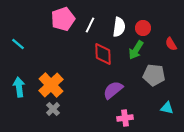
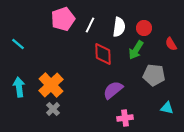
red circle: moved 1 px right
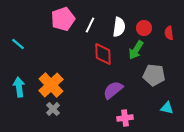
red semicircle: moved 2 px left, 11 px up; rotated 24 degrees clockwise
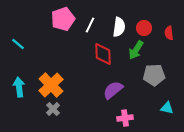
gray pentagon: rotated 10 degrees counterclockwise
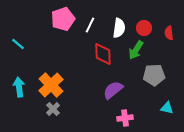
white semicircle: moved 1 px down
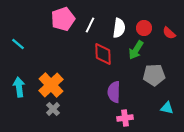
red semicircle: rotated 40 degrees counterclockwise
purple semicircle: moved 1 px right, 2 px down; rotated 50 degrees counterclockwise
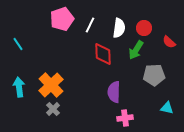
pink pentagon: moved 1 px left
red semicircle: moved 9 px down
cyan line: rotated 16 degrees clockwise
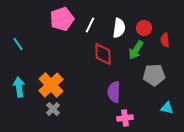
red semicircle: moved 4 px left, 2 px up; rotated 40 degrees clockwise
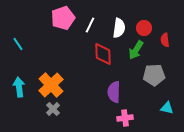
pink pentagon: moved 1 px right, 1 px up
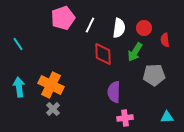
green arrow: moved 1 px left, 2 px down
orange cross: rotated 20 degrees counterclockwise
cyan triangle: moved 9 px down; rotated 16 degrees counterclockwise
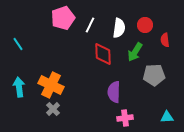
red circle: moved 1 px right, 3 px up
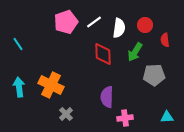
pink pentagon: moved 3 px right, 4 px down
white line: moved 4 px right, 3 px up; rotated 28 degrees clockwise
purple semicircle: moved 7 px left, 5 px down
gray cross: moved 13 px right, 5 px down
